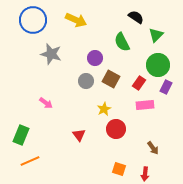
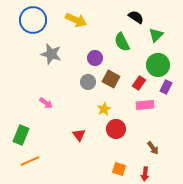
gray circle: moved 2 px right, 1 px down
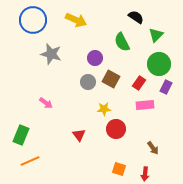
green circle: moved 1 px right, 1 px up
yellow star: rotated 24 degrees clockwise
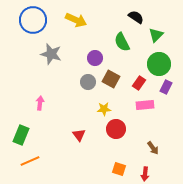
pink arrow: moved 6 px left; rotated 120 degrees counterclockwise
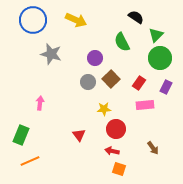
green circle: moved 1 px right, 6 px up
brown square: rotated 18 degrees clockwise
red arrow: moved 33 px left, 23 px up; rotated 96 degrees clockwise
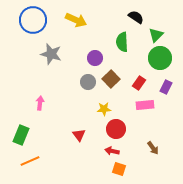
green semicircle: rotated 24 degrees clockwise
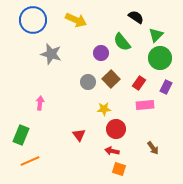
green semicircle: rotated 36 degrees counterclockwise
purple circle: moved 6 px right, 5 px up
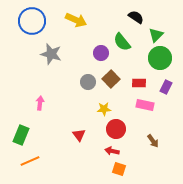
blue circle: moved 1 px left, 1 px down
red rectangle: rotated 56 degrees clockwise
pink rectangle: rotated 18 degrees clockwise
brown arrow: moved 7 px up
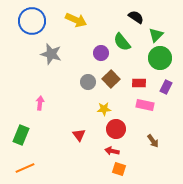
orange line: moved 5 px left, 7 px down
